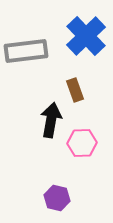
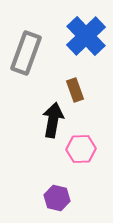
gray rectangle: moved 2 px down; rotated 63 degrees counterclockwise
black arrow: moved 2 px right
pink hexagon: moved 1 px left, 6 px down
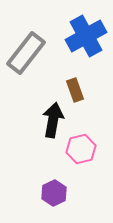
blue cross: rotated 15 degrees clockwise
gray rectangle: rotated 18 degrees clockwise
pink hexagon: rotated 12 degrees counterclockwise
purple hexagon: moved 3 px left, 5 px up; rotated 20 degrees clockwise
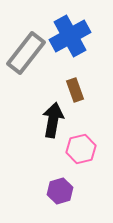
blue cross: moved 16 px left
purple hexagon: moved 6 px right, 2 px up; rotated 10 degrees clockwise
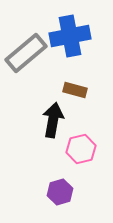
blue cross: rotated 18 degrees clockwise
gray rectangle: rotated 12 degrees clockwise
brown rectangle: rotated 55 degrees counterclockwise
purple hexagon: moved 1 px down
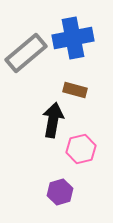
blue cross: moved 3 px right, 2 px down
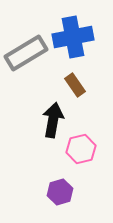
blue cross: moved 1 px up
gray rectangle: rotated 9 degrees clockwise
brown rectangle: moved 5 px up; rotated 40 degrees clockwise
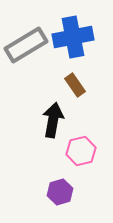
gray rectangle: moved 8 px up
pink hexagon: moved 2 px down
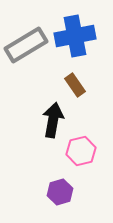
blue cross: moved 2 px right, 1 px up
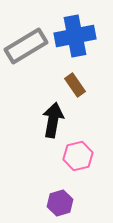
gray rectangle: moved 1 px down
pink hexagon: moved 3 px left, 5 px down
purple hexagon: moved 11 px down
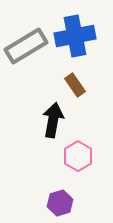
pink hexagon: rotated 16 degrees counterclockwise
